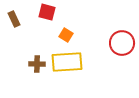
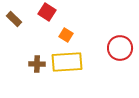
red square: rotated 18 degrees clockwise
brown rectangle: rotated 21 degrees counterclockwise
red circle: moved 2 px left, 5 px down
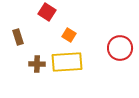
brown rectangle: moved 4 px right, 18 px down; rotated 28 degrees clockwise
orange square: moved 3 px right
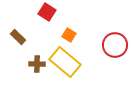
brown rectangle: rotated 28 degrees counterclockwise
red circle: moved 5 px left, 3 px up
yellow rectangle: moved 2 px left; rotated 44 degrees clockwise
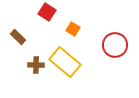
orange square: moved 4 px right, 6 px up
brown cross: moved 1 px left, 1 px down
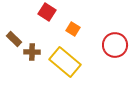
brown rectangle: moved 4 px left, 2 px down
brown cross: moved 4 px left, 13 px up
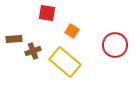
red square: moved 1 px down; rotated 24 degrees counterclockwise
orange square: moved 1 px left, 2 px down
brown rectangle: rotated 49 degrees counterclockwise
brown cross: moved 1 px right, 1 px up; rotated 21 degrees counterclockwise
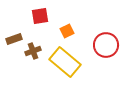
red square: moved 7 px left, 3 px down; rotated 18 degrees counterclockwise
orange square: moved 5 px left; rotated 32 degrees clockwise
brown rectangle: rotated 14 degrees counterclockwise
red circle: moved 9 px left
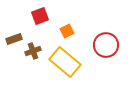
red square: rotated 12 degrees counterclockwise
